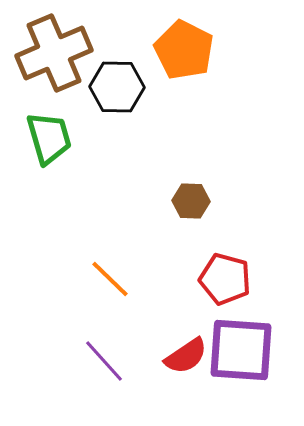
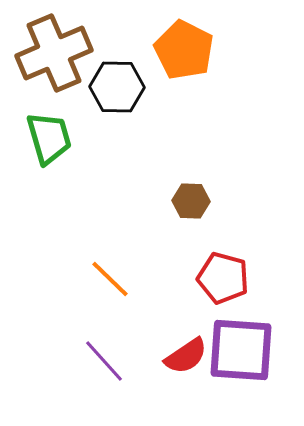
red pentagon: moved 2 px left, 1 px up
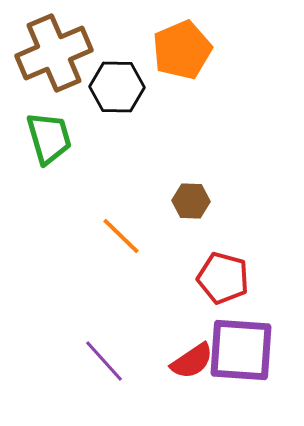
orange pentagon: moved 2 px left; rotated 22 degrees clockwise
orange line: moved 11 px right, 43 px up
red semicircle: moved 6 px right, 5 px down
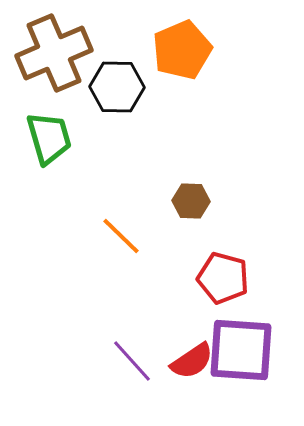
purple line: moved 28 px right
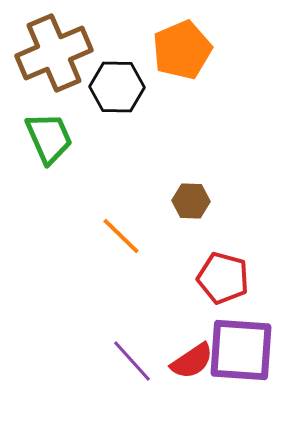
green trapezoid: rotated 8 degrees counterclockwise
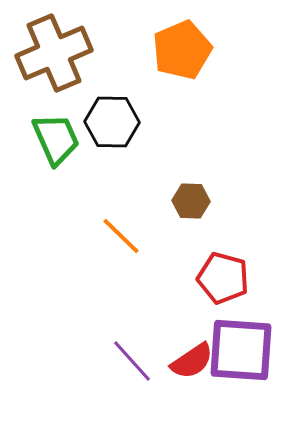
black hexagon: moved 5 px left, 35 px down
green trapezoid: moved 7 px right, 1 px down
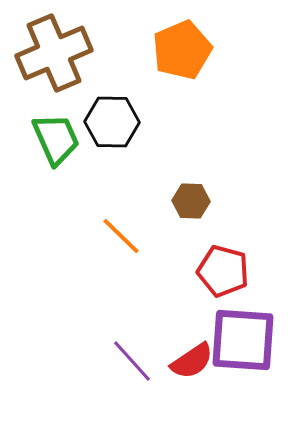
red pentagon: moved 7 px up
purple square: moved 2 px right, 10 px up
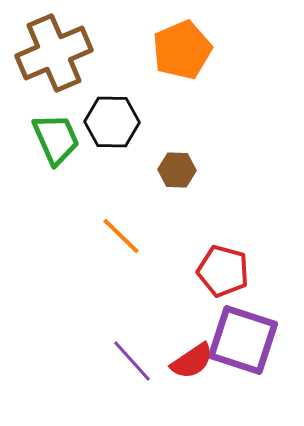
brown hexagon: moved 14 px left, 31 px up
purple square: rotated 14 degrees clockwise
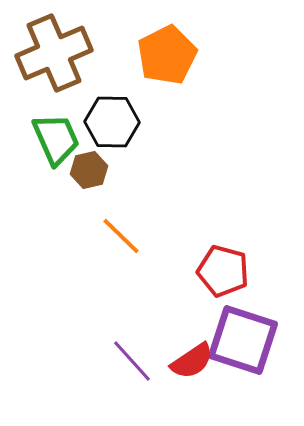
orange pentagon: moved 15 px left, 5 px down; rotated 4 degrees counterclockwise
brown hexagon: moved 88 px left; rotated 15 degrees counterclockwise
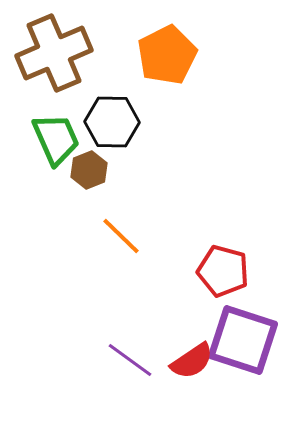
brown hexagon: rotated 9 degrees counterclockwise
purple line: moved 2 px left, 1 px up; rotated 12 degrees counterclockwise
